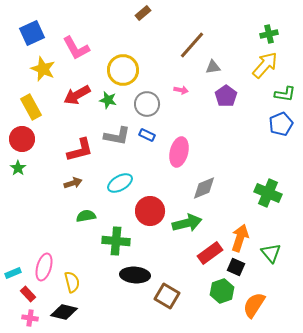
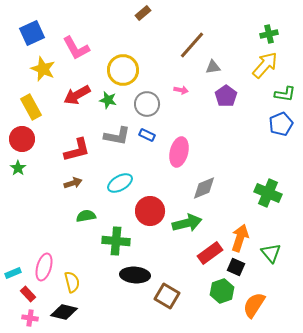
red L-shape at (80, 150): moved 3 px left
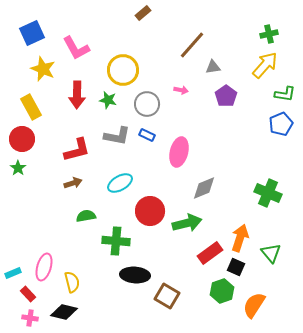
red arrow at (77, 95): rotated 60 degrees counterclockwise
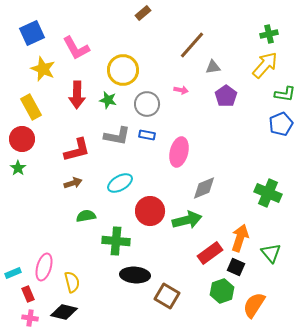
blue rectangle at (147, 135): rotated 14 degrees counterclockwise
green arrow at (187, 223): moved 3 px up
red rectangle at (28, 294): rotated 21 degrees clockwise
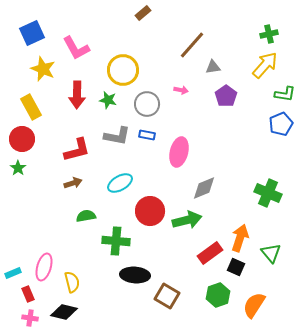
green hexagon at (222, 291): moved 4 px left, 4 px down
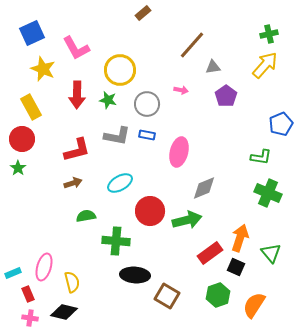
yellow circle at (123, 70): moved 3 px left
green L-shape at (285, 94): moved 24 px left, 63 px down
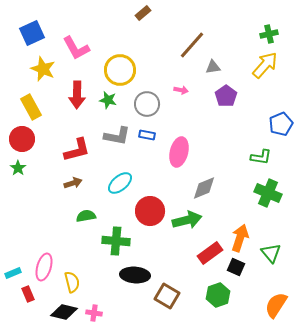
cyan ellipse at (120, 183): rotated 10 degrees counterclockwise
orange semicircle at (254, 305): moved 22 px right
pink cross at (30, 318): moved 64 px right, 5 px up
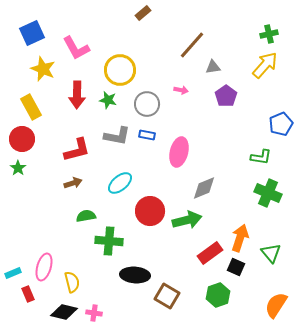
green cross at (116, 241): moved 7 px left
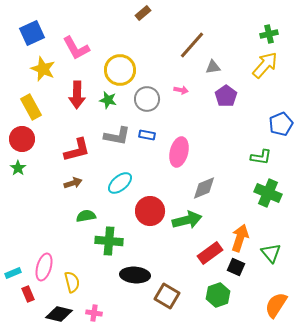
gray circle at (147, 104): moved 5 px up
black diamond at (64, 312): moved 5 px left, 2 px down
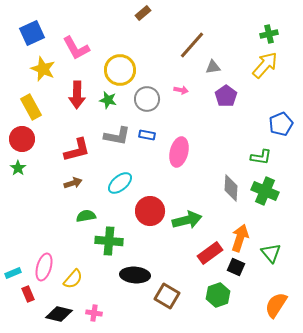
gray diamond at (204, 188): moved 27 px right; rotated 64 degrees counterclockwise
green cross at (268, 193): moved 3 px left, 2 px up
yellow semicircle at (72, 282): moved 1 px right, 3 px up; rotated 55 degrees clockwise
